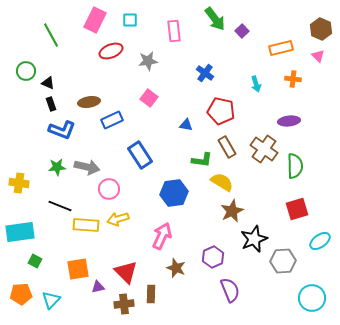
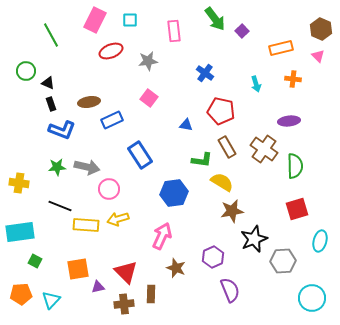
brown star at (232, 211): rotated 15 degrees clockwise
cyan ellipse at (320, 241): rotated 40 degrees counterclockwise
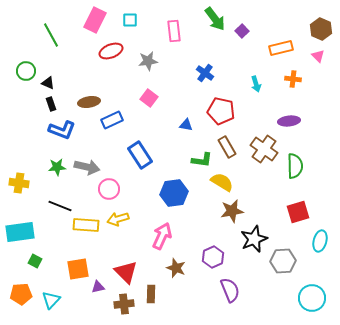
red square at (297, 209): moved 1 px right, 3 px down
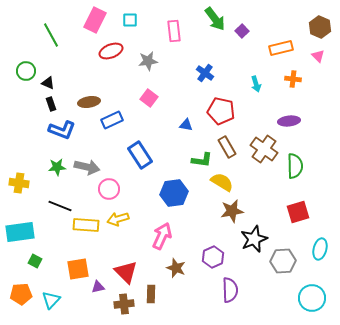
brown hexagon at (321, 29): moved 1 px left, 2 px up
cyan ellipse at (320, 241): moved 8 px down
purple semicircle at (230, 290): rotated 20 degrees clockwise
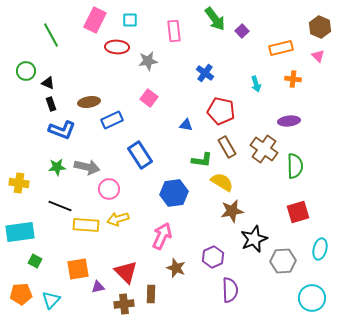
red ellipse at (111, 51): moved 6 px right, 4 px up; rotated 25 degrees clockwise
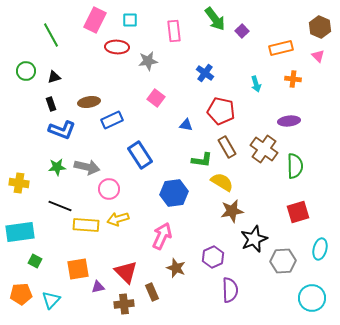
black triangle at (48, 83): moved 6 px right, 6 px up; rotated 40 degrees counterclockwise
pink square at (149, 98): moved 7 px right
brown rectangle at (151, 294): moved 1 px right, 2 px up; rotated 24 degrees counterclockwise
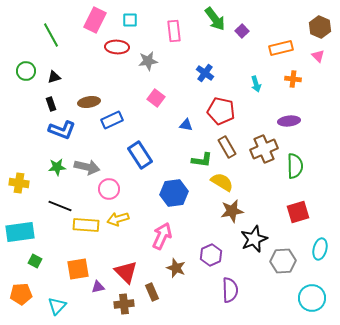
brown cross at (264, 149): rotated 32 degrees clockwise
purple hexagon at (213, 257): moved 2 px left, 2 px up
cyan triangle at (51, 300): moved 6 px right, 6 px down
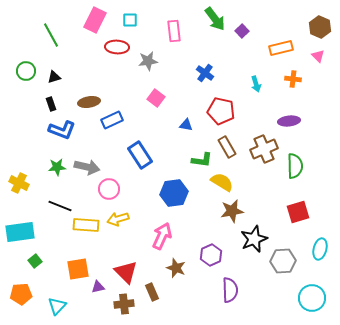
yellow cross at (19, 183): rotated 18 degrees clockwise
green square at (35, 261): rotated 24 degrees clockwise
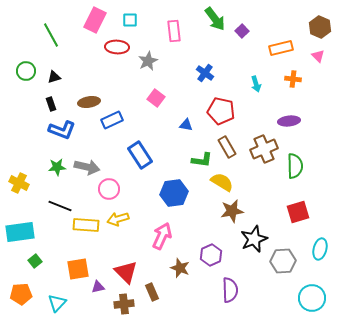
gray star at (148, 61): rotated 18 degrees counterclockwise
brown star at (176, 268): moved 4 px right
cyan triangle at (57, 306): moved 3 px up
